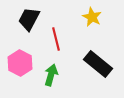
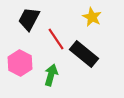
red line: rotated 20 degrees counterclockwise
black rectangle: moved 14 px left, 10 px up
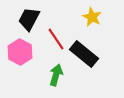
pink hexagon: moved 11 px up
green arrow: moved 5 px right
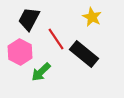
green arrow: moved 15 px left, 3 px up; rotated 150 degrees counterclockwise
